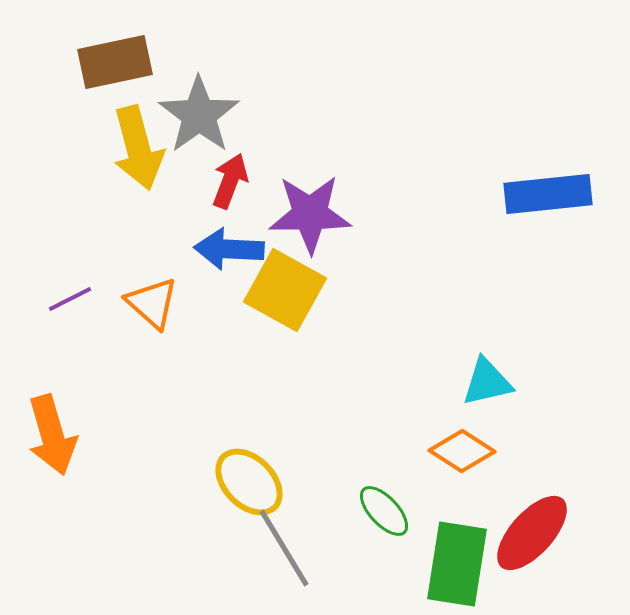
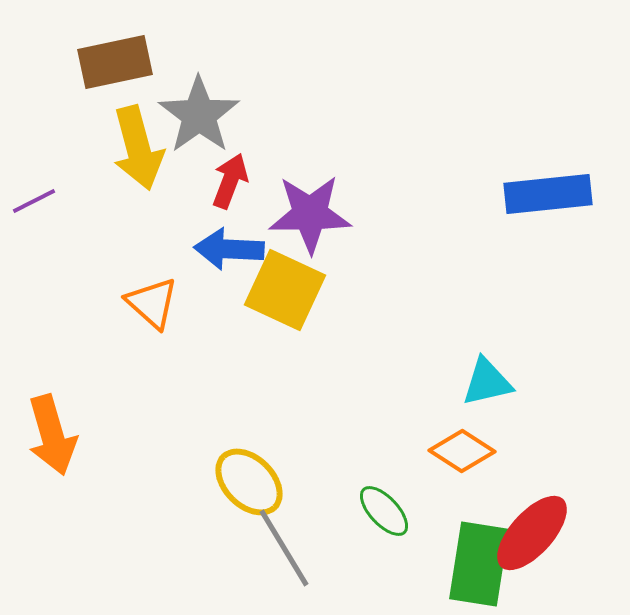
yellow square: rotated 4 degrees counterclockwise
purple line: moved 36 px left, 98 px up
green rectangle: moved 22 px right
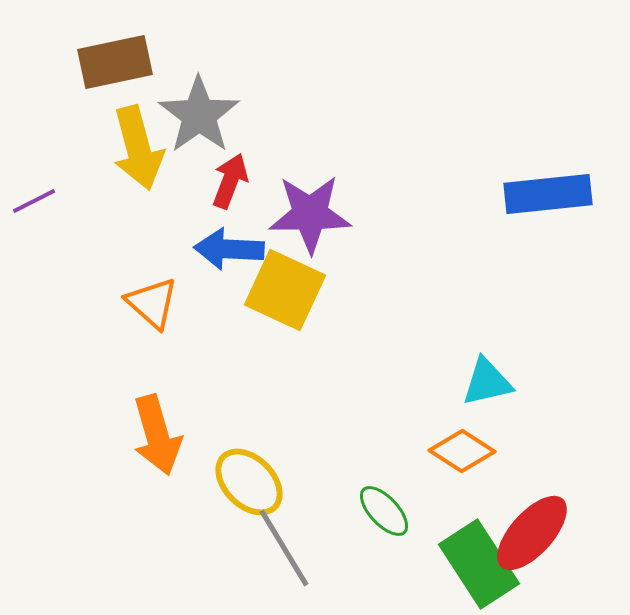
orange arrow: moved 105 px right
green rectangle: rotated 42 degrees counterclockwise
